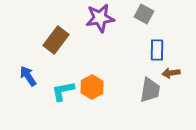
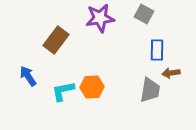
orange hexagon: rotated 25 degrees clockwise
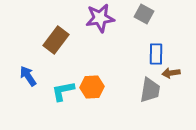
blue rectangle: moved 1 px left, 4 px down
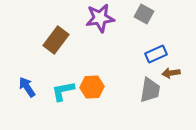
blue rectangle: rotated 65 degrees clockwise
blue arrow: moved 1 px left, 11 px down
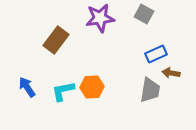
brown arrow: rotated 18 degrees clockwise
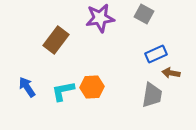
gray trapezoid: moved 2 px right, 5 px down
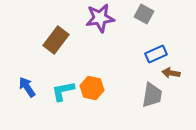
orange hexagon: moved 1 px down; rotated 15 degrees clockwise
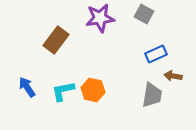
brown arrow: moved 2 px right, 3 px down
orange hexagon: moved 1 px right, 2 px down
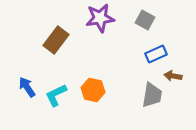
gray square: moved 1 px right, 6 px down
cyan L-shape: moved 7 px left, 4 px down; rotated 15 degrees counterclockwise
